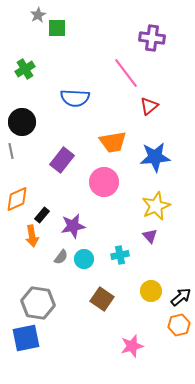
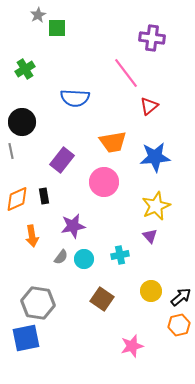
black rectangle: moved 2 px right, 19 px up; rotated 49 degrees counterclockwise
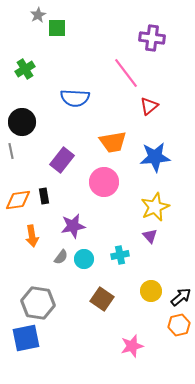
orange diamond: moved 1 px right, 1 px down; rotated 16 degrees clockwise
yellow star: moved 1 px left, 1 px down
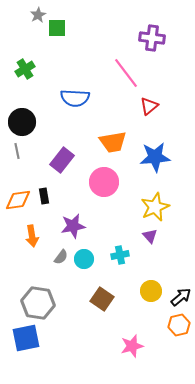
gray line: moved 6 px right
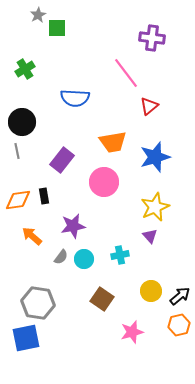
blue star: rotated 12 degrees counterclockwise
orange arrow: rotated 140 degrees clockwise
black arrow: moved 1 px left, 1 px up
pink star: moved 14 px up
